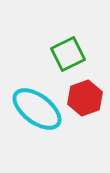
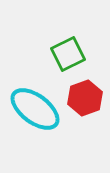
cyan ellipse: moved 2 px left
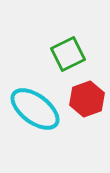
red hexagon: moved 2 px right, 1 px down
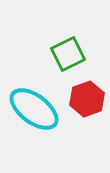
cyan ellipse: moved 1 px left
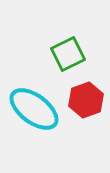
red hexagon: moved 1 px left, 1 px down
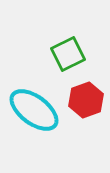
cyan ellipse: moved 1 px down
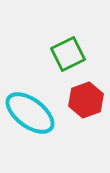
cyan ellipse: moved 4 px left, 3 px down
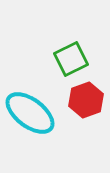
green square: moved 3 px right, 5 px down
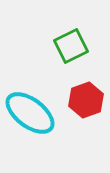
green square: moved 13 px up
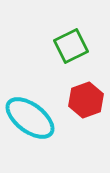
cyan ellipse: moved 5 px down
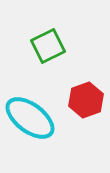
green square: moved 23 px left
